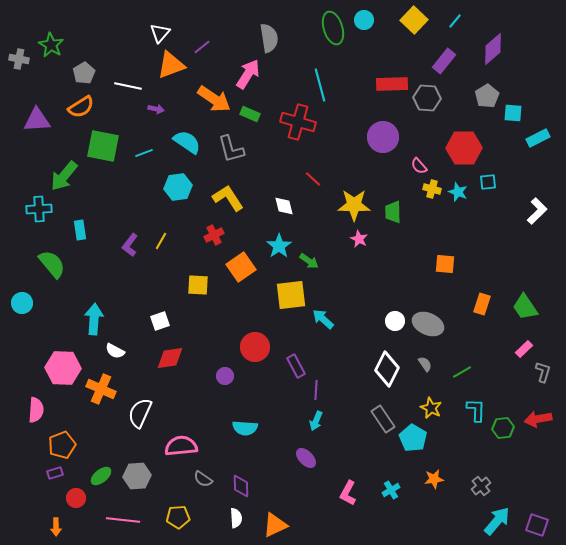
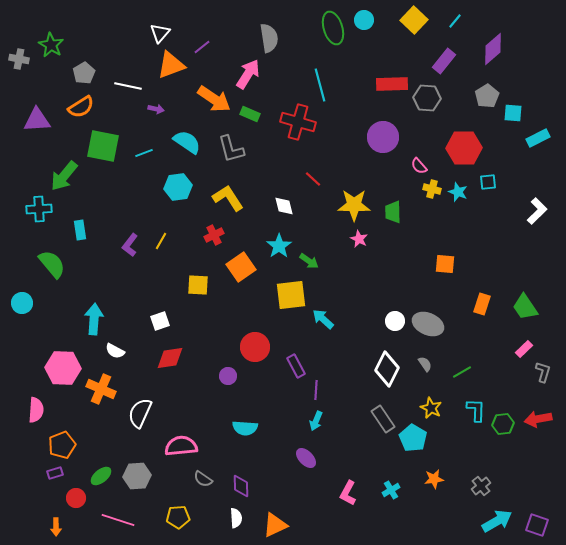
purple circle at (225, 376): moved 3 px right
green hexagon at (503, 428): moved 4 px up
pink line at (123, 520): moved 5 px left; rotated 12 degrees clockwise
cyan arrow at (497, 521): rotated 20 degrees clockwise
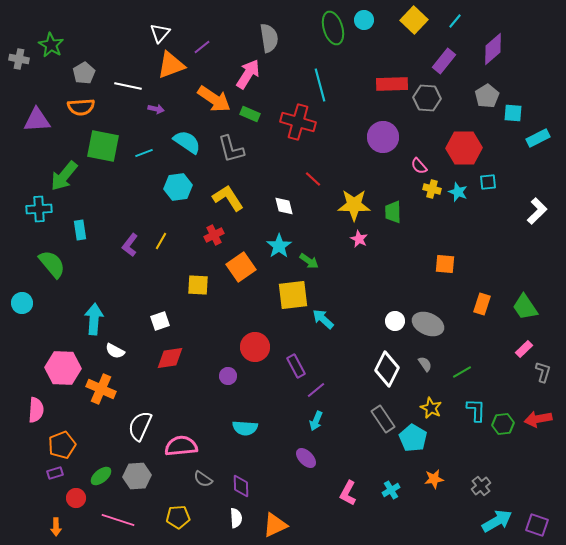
orange semicircle at (81, 107): rotated 28 degrees clockwise
yellow square at (291, 295): moved 2 px right
purple line at (316, 390): rotated 48 degrees clockwise
white semicircle at (140, 413): moved 13 px down
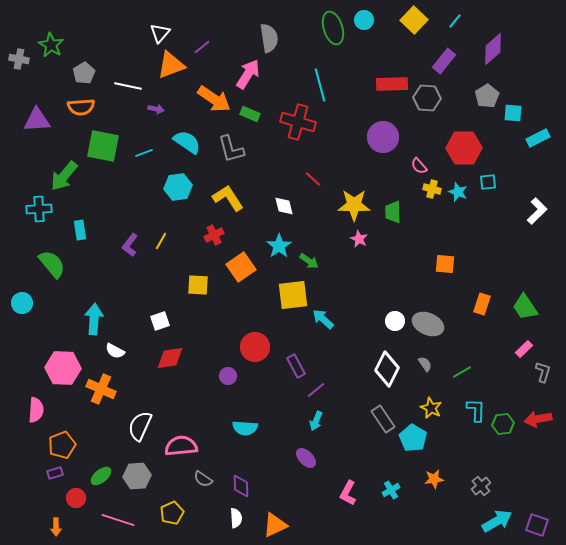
yellow pentagon at (178, 517): moved 6 px left, 4 px up; rotated 20 degrees counterclockwise
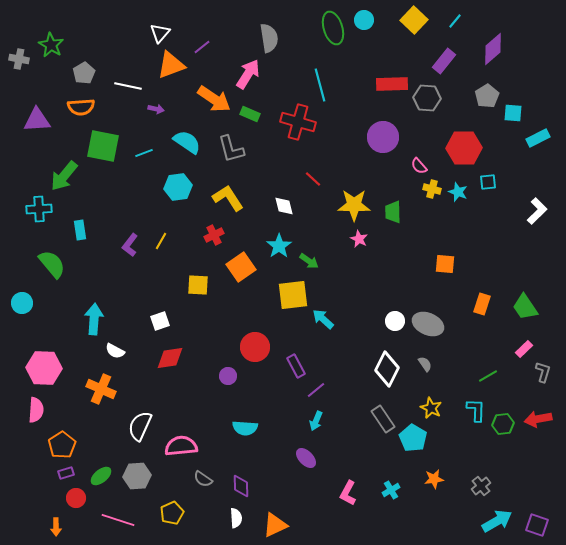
pink hexagon at (63, 368): moved 19 px left
green line at (462, 372): moved 26 px right, 4 px down
orange pentagon at (62, 445): rotated 12 degrees counterclockwise
purple rectangle at (55, 473): moved 11 px right
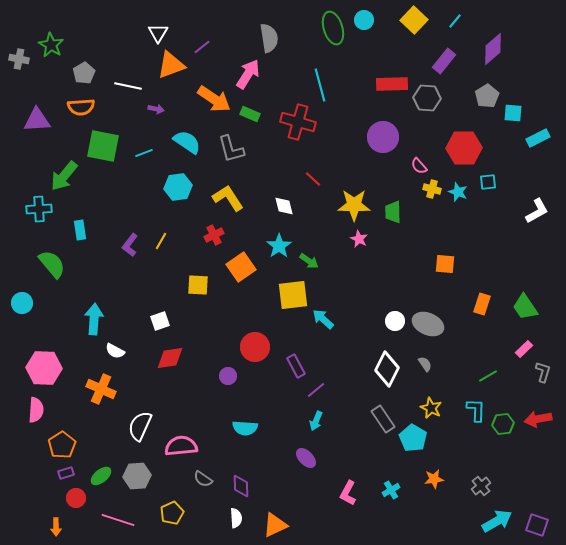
white triangle at (160, 33): moved 2 px left; rotated 10 degrees counterclockwise
white L-shape at (537, 211): rotated 16 degrees clockwise
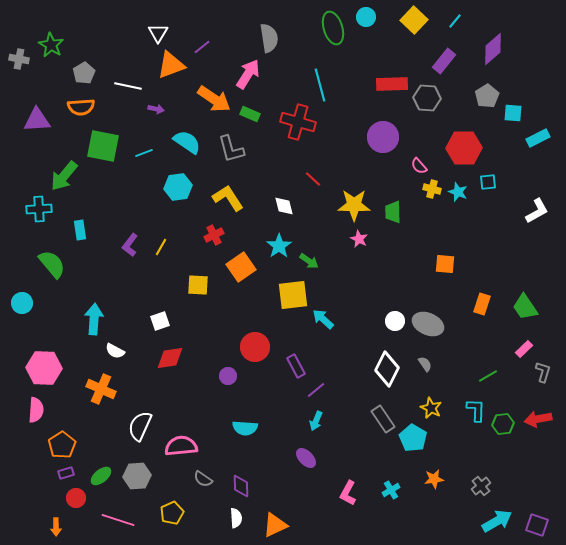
cyan circle at (364, 20): moved 2 px right, 3 px up
yellow line at (161, 241): moved 6 px down
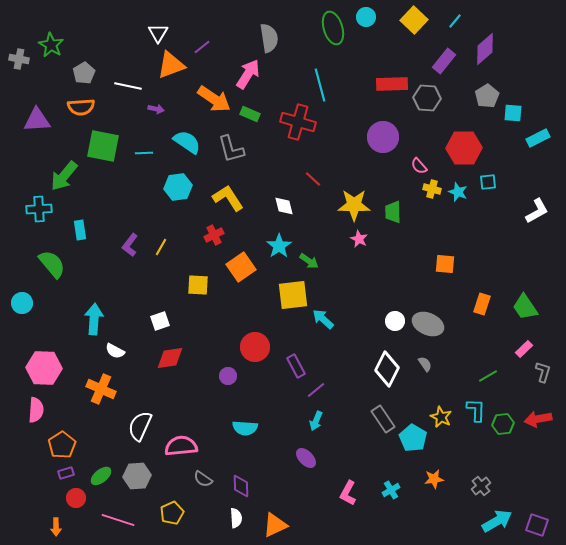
purple diamond at (493, 49): moved 8 px left
cyan line at (144, 153): rotated 18 degrees clockwise
yellow star at (431, 408): moved 10 px right, 9 px down
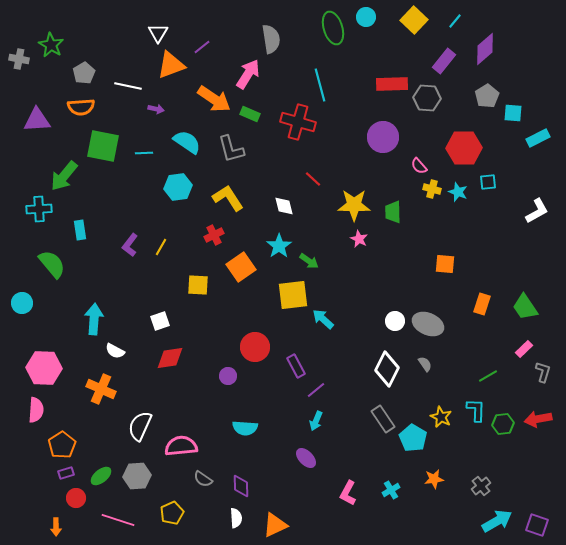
gray semicircle at (269, 38): moved 2 px right, 1 px down
